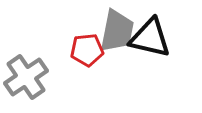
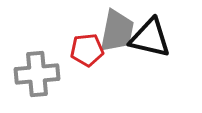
gray cross: moved 11 px right, 3 px up; rotated 30 degrees clockwise
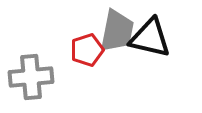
red pentagon: rotated 12 degrees counterclockwise
gray cross: moved 6 px left, 3 px down
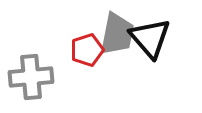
gray trapezoid: moved 3 px down
black triangle: rotated 36 degrees clockwise
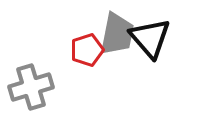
gray cross: moved 10 px down; rotated 12 degrees counterclockwise
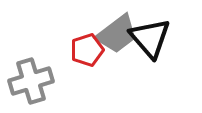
gray trapezoid: rotated 42 degrees clockwise
gray cross: moved 6 px up
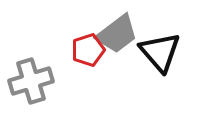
black triangle: moved 10 px right, 14 px down
red pentagon: moved 1 px right
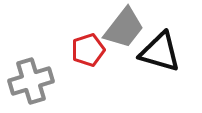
gray trapezoid: moved 7 px right, 6 px up; rotated 15 degrees counterclockwise
black triangle: rotated 33 degrees counterclockwise
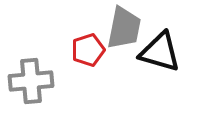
gray trapezoid: rotated 27 degrees counterclockwise
gray cross: rotated 12 degrees clockwise
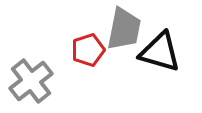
gray trapezoid: moved 1 px down
gray cross: rotated 33 degrees counterclockwise
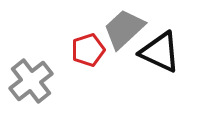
gray trapezoid: rotated 144 degrees counterclockwise
black triangle: rotated 9 degrees clockwise
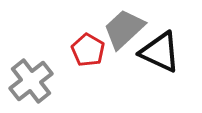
red pentagon: rotated 24 degrees counterclockwise
